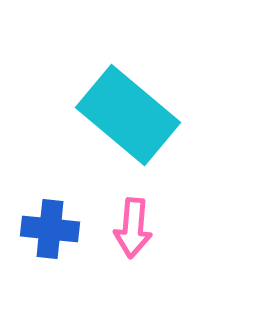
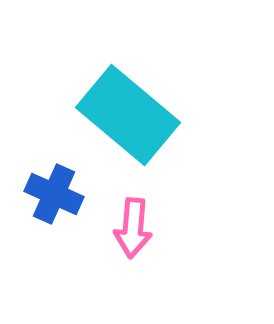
blue cross: moved 4 px right, 35 px up; rotated 18 degrees clockwise
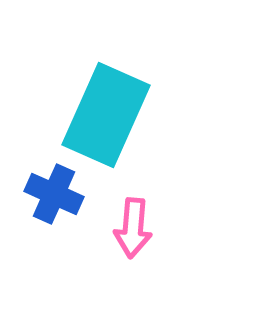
cyan rectangle: moved 22 px left; rotated 74 degrees clockwise
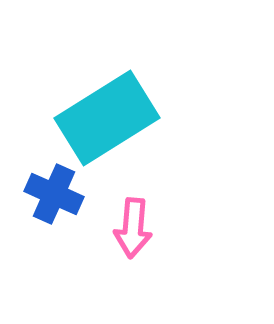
cyan rectangle: moved 1 px right, 3 px down; rotated 34 degrees clockwise
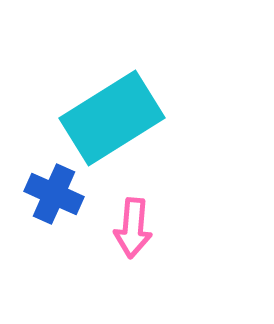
cyan rectangle: moved 5 px right
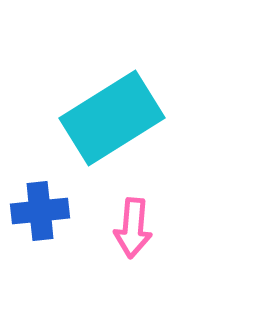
blue cross: moved 14 px left, 17 px down; rotated 30 degrees counterclockwise
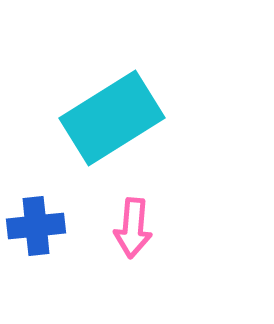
blue cross: moved 4 px left, 15 px down
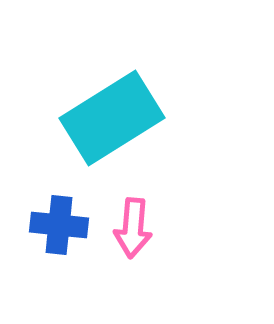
blue cross: moved 23 px right, 1 px up; rotated 12 degrees clockwise
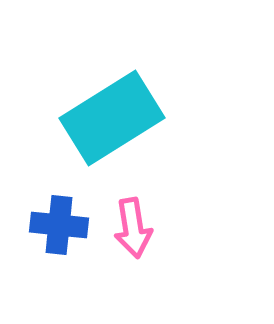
pink arrow: rotated 14 degrees counterclockwise
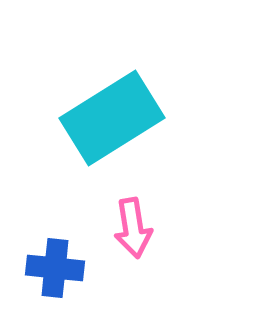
blue cross: moved 4 px left, 43 px down
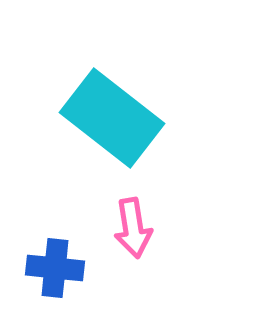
cyan rectangle: rotated 70 degrees clockwise
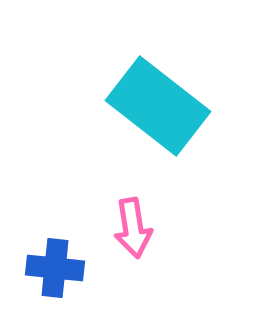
cyan rectangle: moved 46 px right, 12 px up
